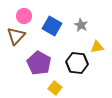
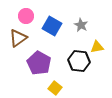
pink circle: moved 2 px right
brown triangle: moved 2 px right, 2 px down; rotated 12 degrees clockwise
black hexagon: moved 2 px right, 2 px up
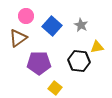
blue square: rotated 12 degrees clockwise
purple pentagon: rotated 30 degrees counterclockwise
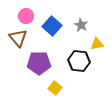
brown triangle: rotated 36 degrees counterclockwise
yellow triangle: moved 3 px up
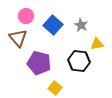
blue square: moved 1 px right, 1 px up
purple pentagon: rotated 15 degrees clockwise
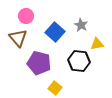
blue square: moved 2 px right, 7 px down
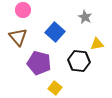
pink circle: moved 3 px left, 6 px up
gray star: moved 4 px right, 8 px up
brown triangle: moved 1 px up
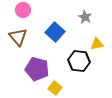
purple pentagon: moved 2 px left, 6 px down
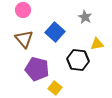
brown triangle: moved 6 px right, 2 px down
black hexagon: moved 1 px left, 1 px up
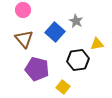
gray star: moved 9 px left, 4 px down
black hexagon: rotated 15 degrees counterclockwise
yellow square: moved 8 px right, 1 px up
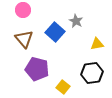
black hexagon: moved 14 px right, 13 px down
